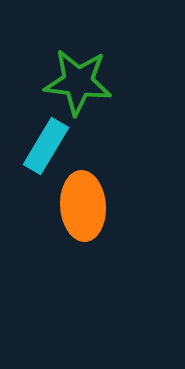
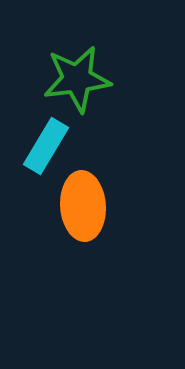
green star: moved 1 px left, 3 px up; rotated 14 degrees counterclockwise
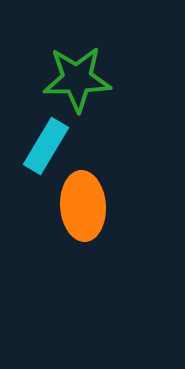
green star: rotated 6 degrees clockwise
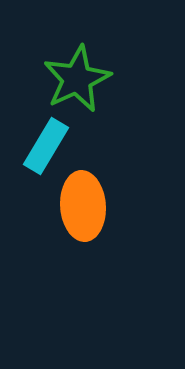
green star: rotated 24 degrees counterclockwise
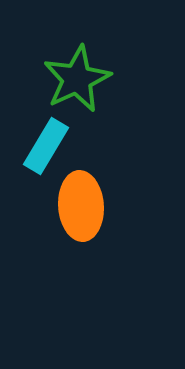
orange ellipse: moved 2 px left
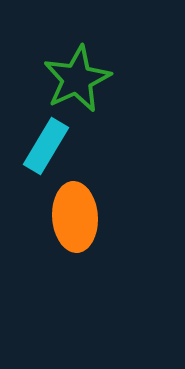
orange ellipse: moved 6 px left, 11 px down
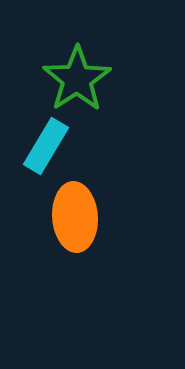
green star: rotated 8 degrees counterclockwise
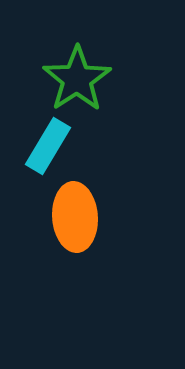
cyan rectangle: moved 2 px right
